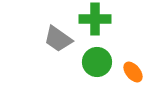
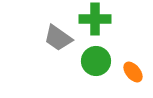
gray trapezoid: moved 1 px up
green circle: moved 1 px left, 1 px up
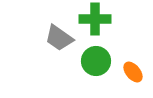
gray trapezoid: moved 1 px right
